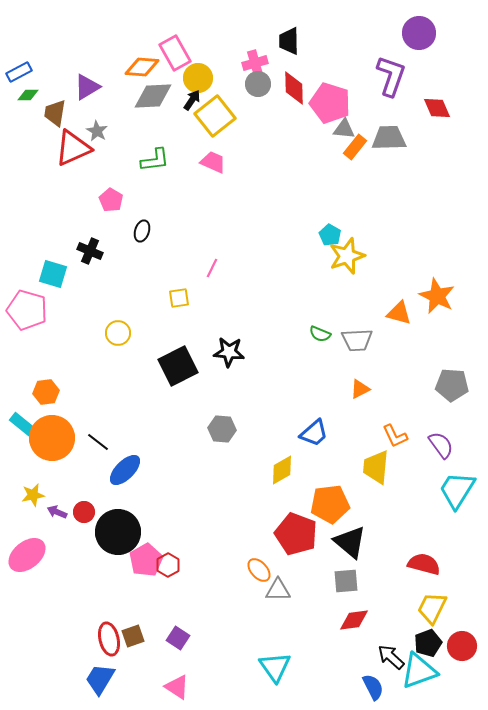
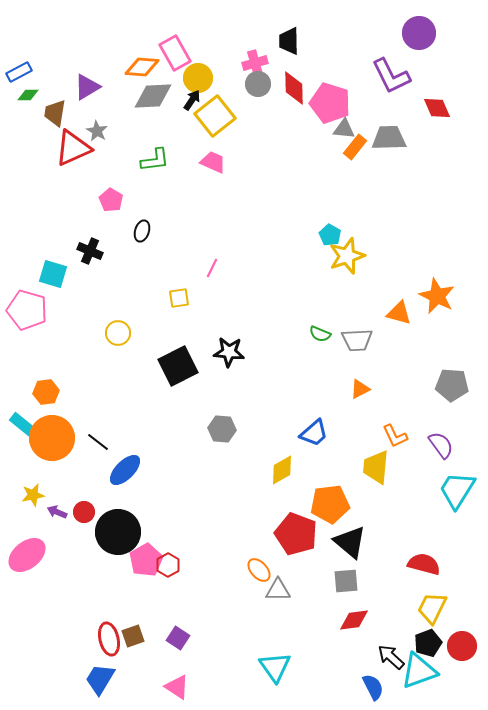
purple L-shape at (391, 76): rotated 135 degrees clockwise
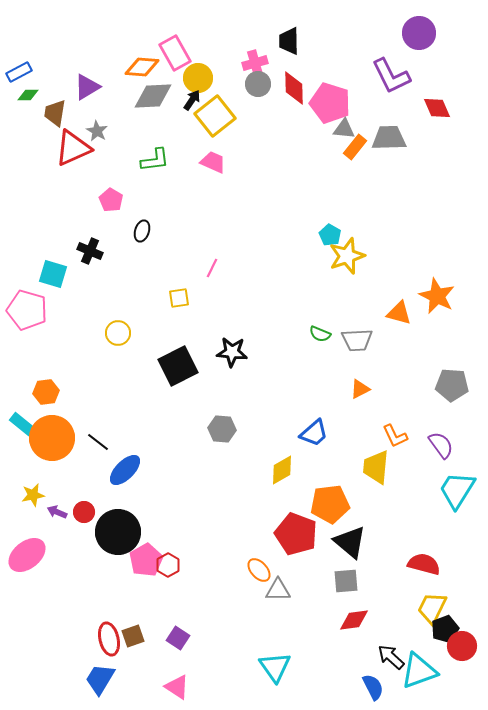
black star at (229, 352): moved 3 px right
black pentagon at (428, 643): moved 17 px right, 14 px up
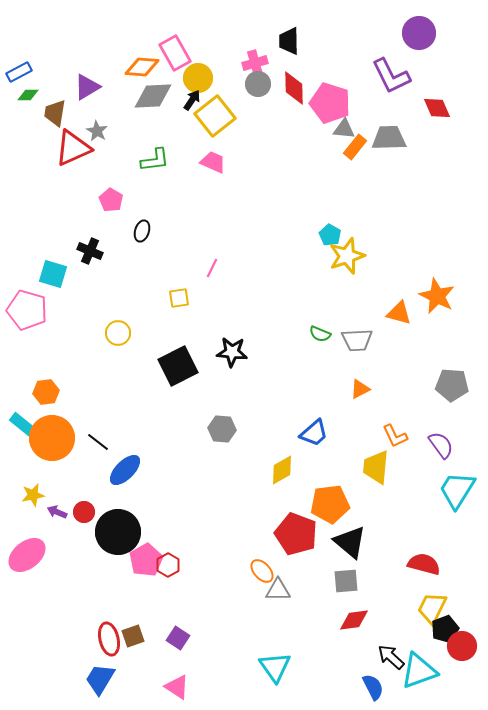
orange ellipse at (259, 570): moved 3 px right, 1 px down
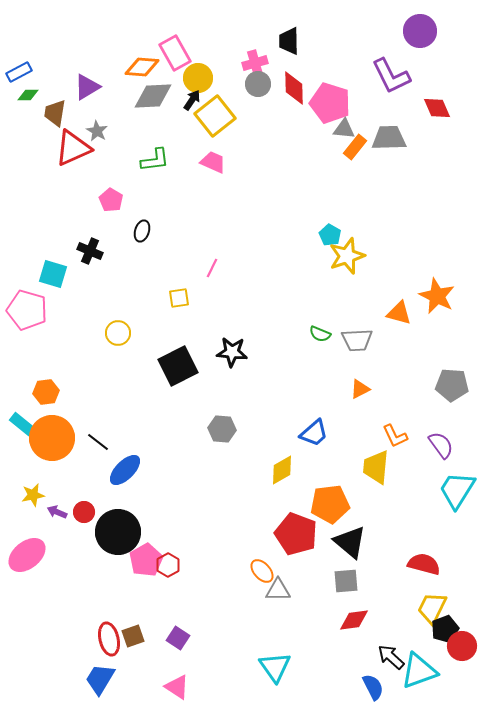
purple circle at (419, 33): moved 1 px right, 2 px up
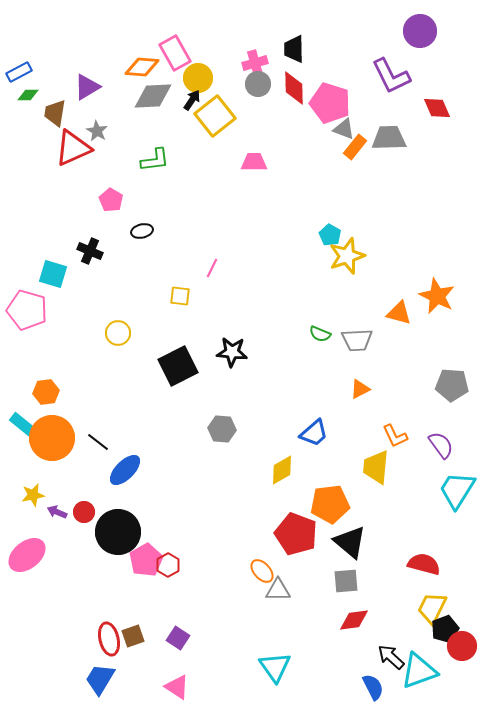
black trapezoid at (289, 41): moved 5 px right, 8 px down
gray triangle at (344, 129): rotated 15 degrees clockwise
pink trapezoid at (213, 162): moved 41 px right; rotated 24 degrees counterclockwise
black ellipse at (142, 231): rotated 60 degrees clockwise
yellow square at (179, 298): moved 1 px right, 2 px up; rotated 15 degrees clockwise
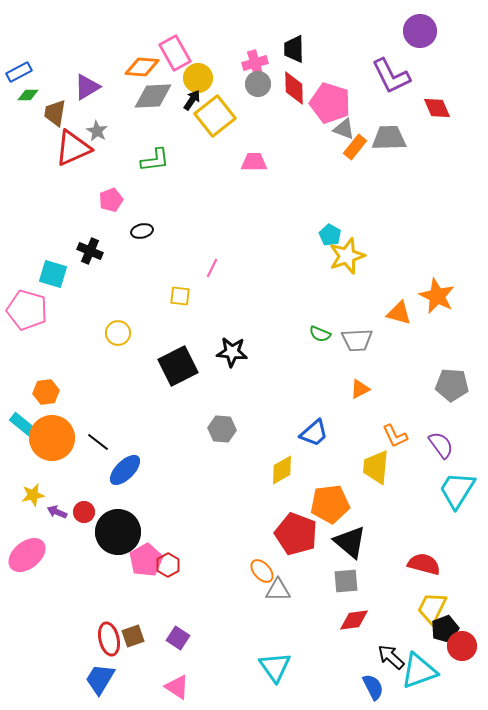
pink pentagon at (111, 200): rotated 20 degrees clockwise
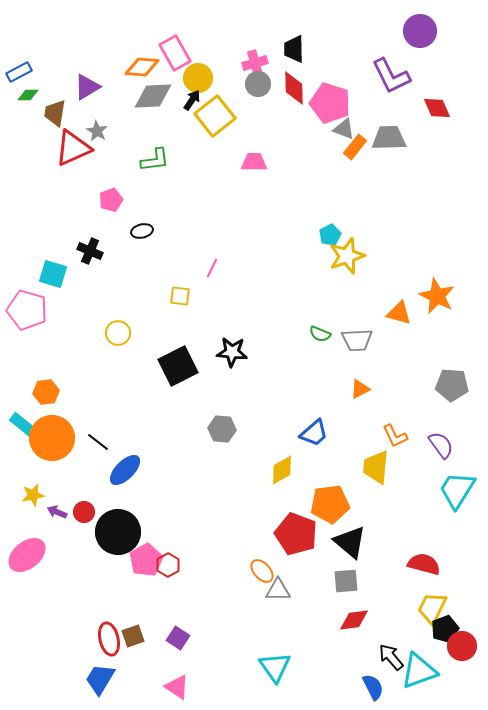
cyan pentagon at (330, 235): rotated 15 degrees clockwise
black arrow at (391, 657): rotated 8 degrees clockwise
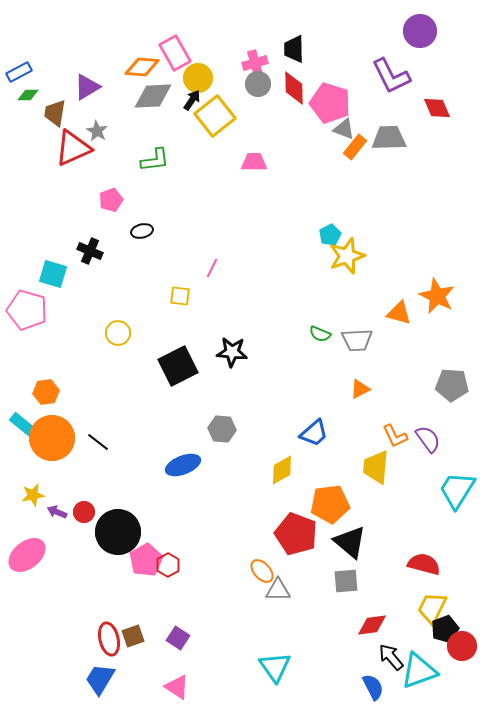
purple semicircle at (441, 445): moved 13 px left, 6 px up
blue ellipse at (125, 470): moved 58 px right, 5 px up; rotated 24 degrees clockwise
red diamond at (354, 620): moved 18 px right, 5 px down
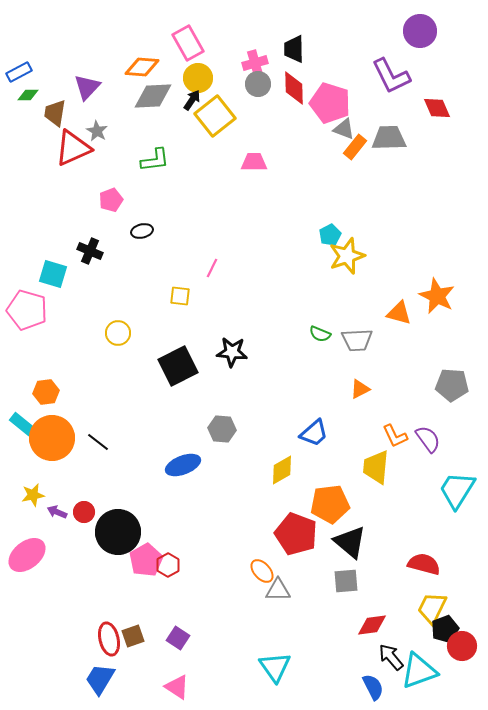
pink rectangle at (175, 53): moved 13 px right, 10 px up
purple triangle at (87, 87): rotated 16 degrees counterclockwise
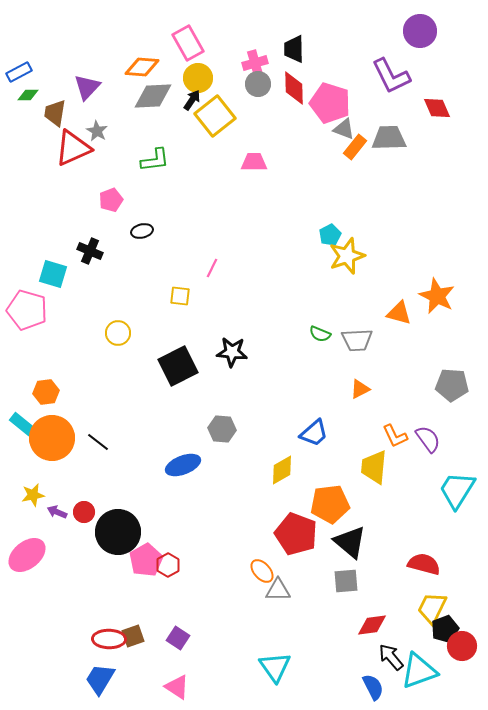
yellow trapezoid at (376, 467): moved 2 px left
red ellipse at (109, 639): rotated 76 degrees counterclockwise
